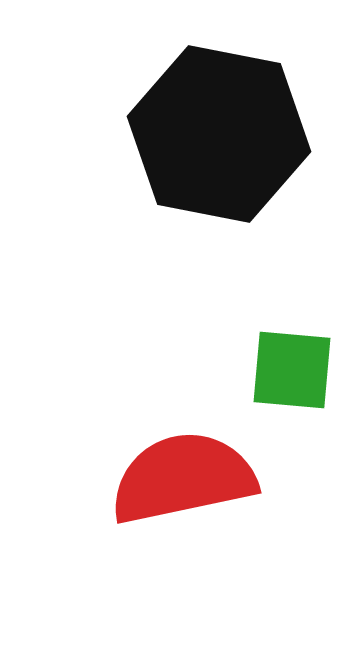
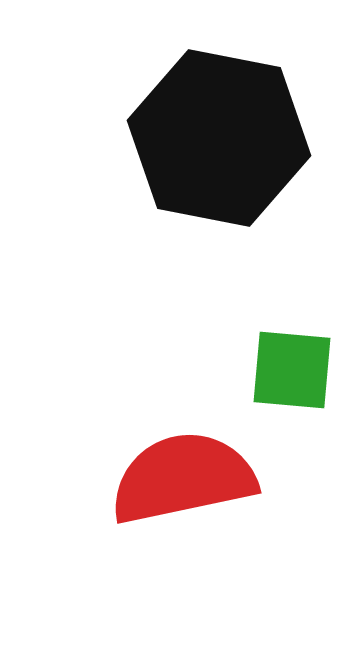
black hexagon: moved 4 px down
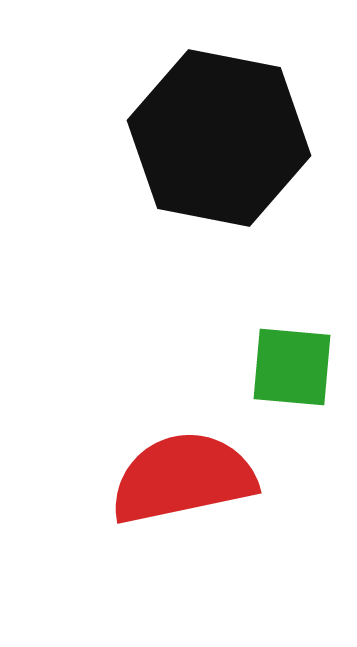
green square: moved 3 px up
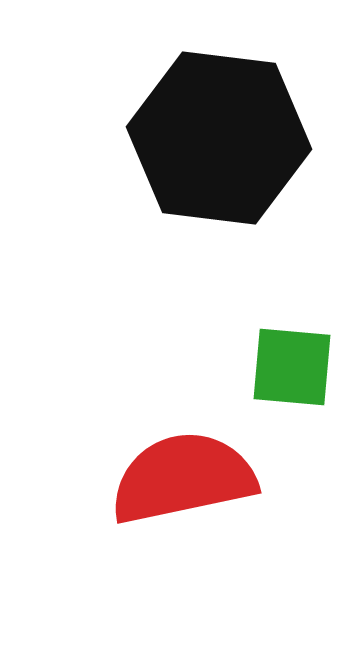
black hexagon: rotated 4 degrees counterclockwise
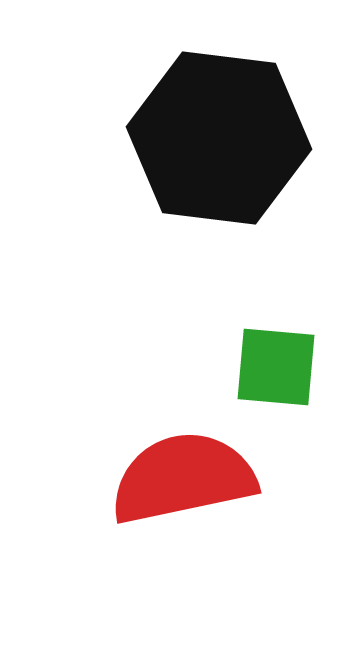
green square: moved 16 px left
